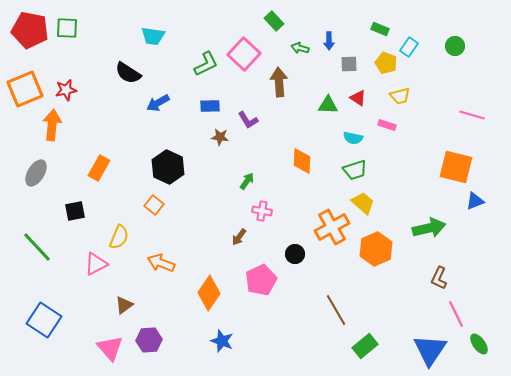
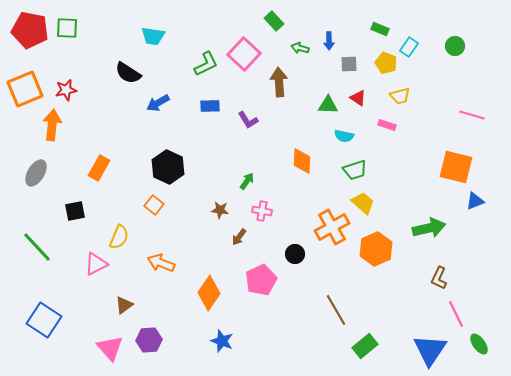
brown star at (220, 137): moved 73 px down
cyan semicircle at (353, 138): moved 9 px left, 2 px up
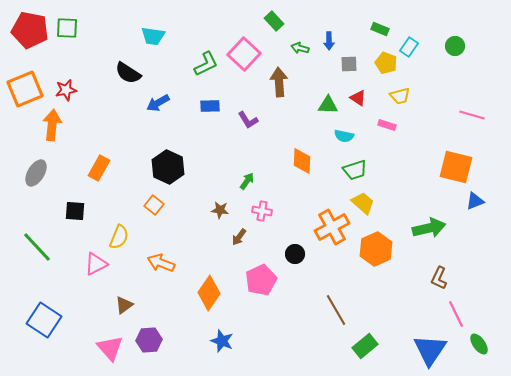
black square at (75, 211): rotated 15 degrees clockwise
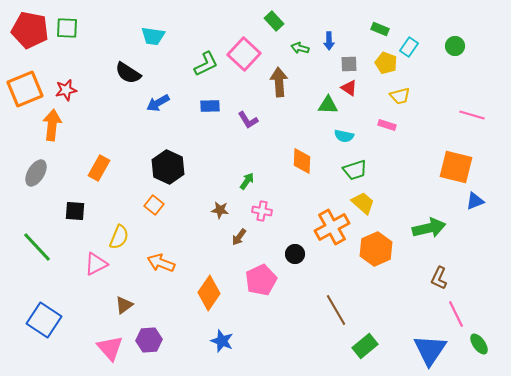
red triangle at (358, 98): moved 9 px left, 10 px up
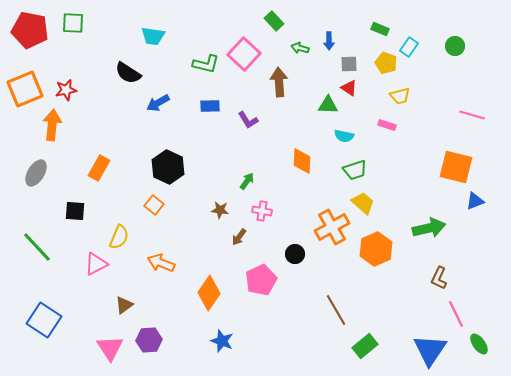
green square at (67, 28): moved 6 px right, 5 px up
green L-shape at (206, 64): rotated 40 degrees clockwise
pink triangle at (110, 348): rotated 8 degrees clockwise
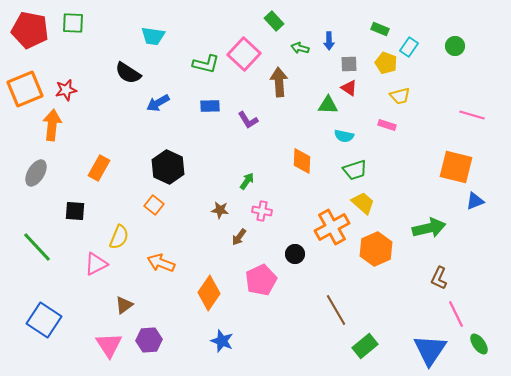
pink triangle at (110, 348): moved 1 px left, 3 px up
